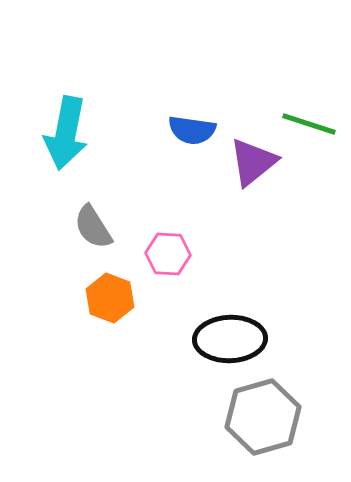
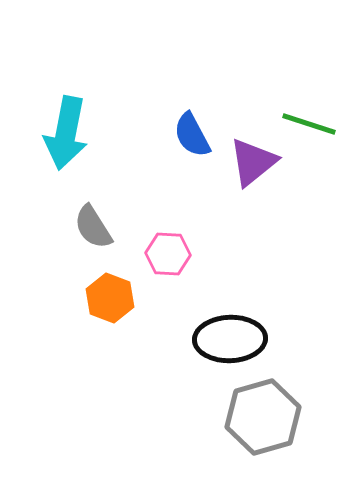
blue semicircle: moved 5 px down; rotated 54 degrees clockwise
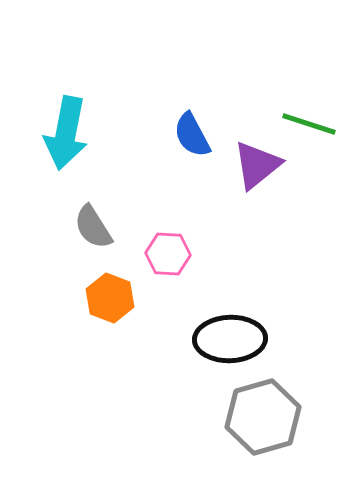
purple triangle: moved 4 px right, 3 px down
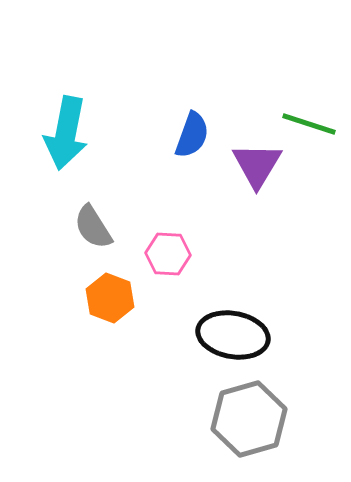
blue semicircle: rotated 132 degrees counterclockwise
purple triangle: rotated 20 degrees counterclockwise
black ellipse: moved 3 px right, 4 px up; rotated 12 degrees clockwise
gray hexagon: moved 14 px left, 2 px down
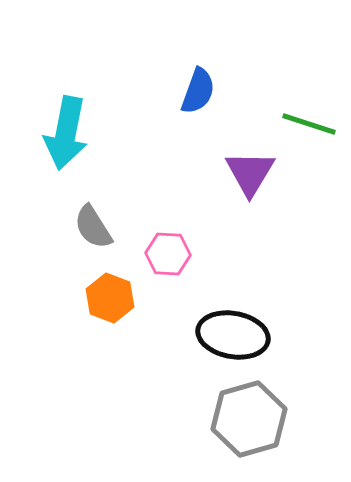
blue semicircle: moved 6 px right, 44 px up
purple triangle: moved 7 px left, 8 px down
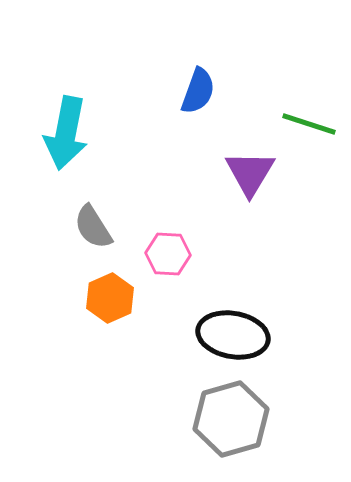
orange hexagon: rotated 15 degrees clockwise
gray hexagon: moved 18 px left
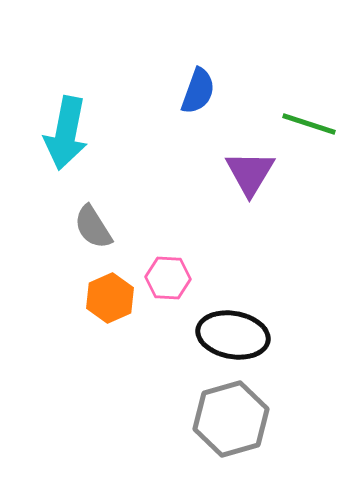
pink hexagon: moved 24 px down
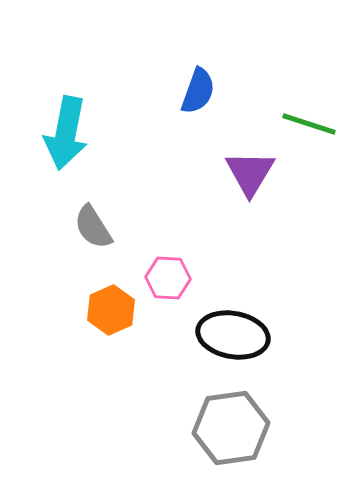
orange hexagon: moved 1 px right, 12 px down
gray hexagon: moved 9 px down; rotated 8 degrees clockwise
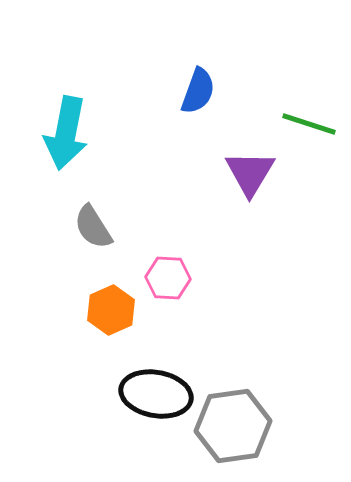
black ellipse: moved 77 px left, 59 px down
gray hexagon: moved 2 px right, 2 px up
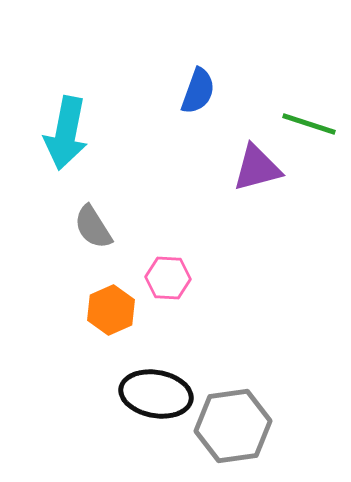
purple triangle: moved 7 px right, 5 px up; rotated 44 degrees clockwise
